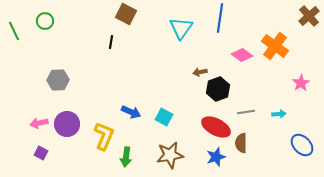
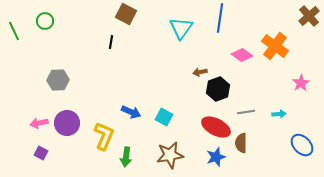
purple circle: moved 1 px up
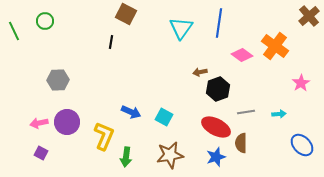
blue line: moved 1 px left, 5 px down
purple circle: moved 1 px up
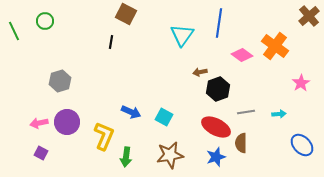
cyan triangle: moved 1 px right, 7 px down
gray hexagon: moved 2 px right, 1 px down; rotated 15 degrees counterclockwise
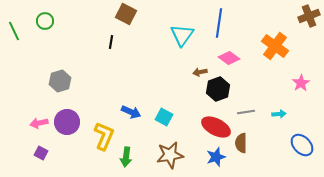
brown cross: rotated 20 degrees clockwise
pink diamond: moved 13 px left, 3 px down
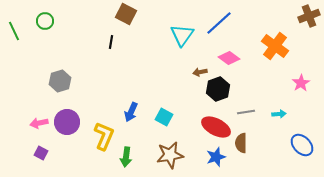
blue line: rotated 40 degrees clockwise
blue arrow: rotated 90 degrees clockwise
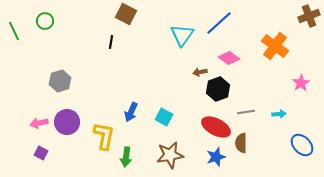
yellow L-shape: rotated 12 degrees counterclockwise
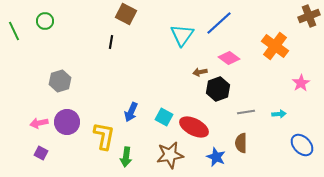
red ellipse: moved 22 px left
blue star: rotated 30 degrees counterclockwise
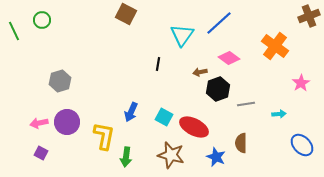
green circle: moved 3 px left, 1 px up
black line: moved 47 px right, 22 px down
gray line: moved 8 px up
brown star: moved 1 px right; rotated 24 degrees clockwise
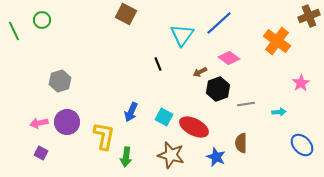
orange cross: moved 2 px right, 5 px up
black line: rotated 32 degrees counterclockwise
brown arrow: rotated 16 degrees counterclockwise
cyan arrow: moved 2 px up
